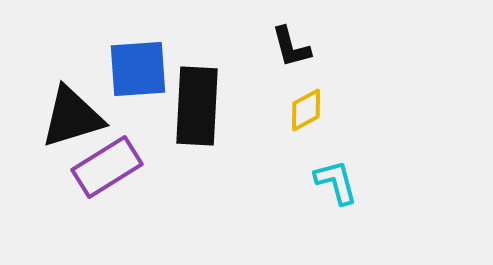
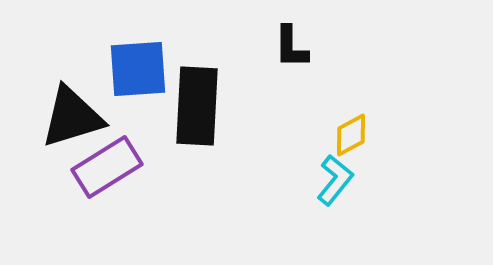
black L-shape: rotated 15 degrees clockwise
yellow diamond: moved 45 px right, 25 px down
cyan L-shape: moved 1 px left, 2 px up; rotated 54 degrees clockwise
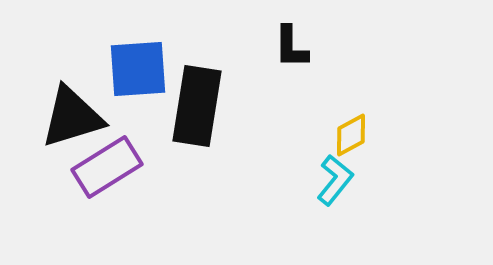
black rectangle: rotated 6 degrees clockwise
